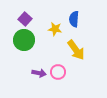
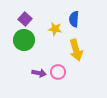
yellow arrow: rotated 20 degrees clockwise
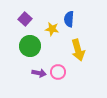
blue semicircle: moved 5 px left
yellow star: moved 3 px left
green circle: moved 6 px right, 6 px down
yellow arrow: moved 2 px right
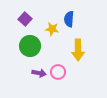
yellow arrow: rotated 15 degrees clockwise
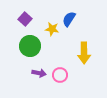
blue semicircle: rotated 28 degrees clockwise
yellow arrow: moved 6 px right, 3 px down
pink circle: moved 2 px right, 3 px down
